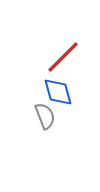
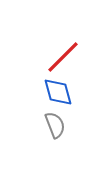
gray semicircle: moved 10 px right, 9 px down
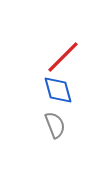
blue diamond: moved 2 px up
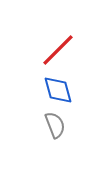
red line: moved 5 px left, 7 px up
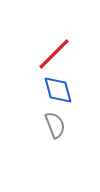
red line: moved 4 px left, 4 px down
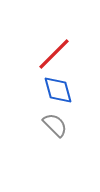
gray semicircle: rotated 24 degrees counterclockwise
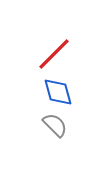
blue diamond: moved 2 px down
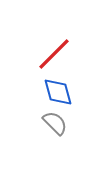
gray semicircle: moved 2 px up
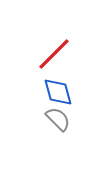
gray semicircle: moved 3 px right, 4 px up
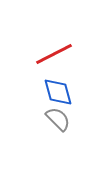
red line: rotated 18 degrees clockwise
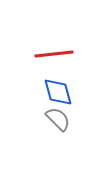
red line: rotated 21 degrees clockwise
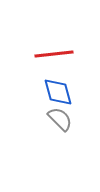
gray semicircle: moved 2 px right
